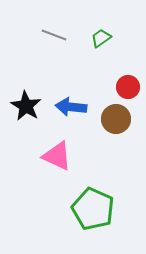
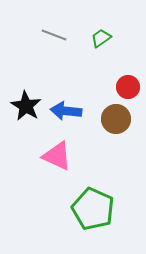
blue arrow: moved 5 px left, 4 px down
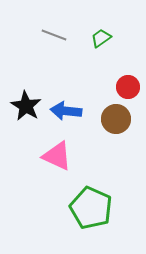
green pentagon: moved 2 px left, 1 px up
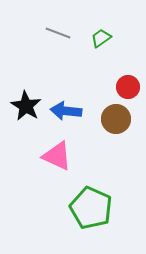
gray line: moved 4 px right, 2 px up
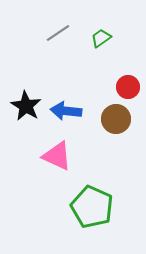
gray line: rotated 55 degrees counterclockwise
green pentagon: moved 1 px right, 1 px up
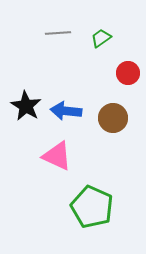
gray line: rotated 30 degrees clockwise
red circle: moved 14 px up
brown circle: moved 3 px left, 1 px up
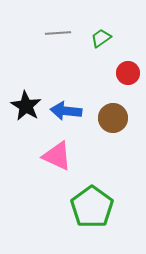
green pentagon: rotated 12 degrees clockwise
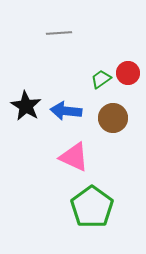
gray line: moved 1 px right
green trapezoid: moved 41 px down
pink triangle: moved 17 px right, 1 px down
